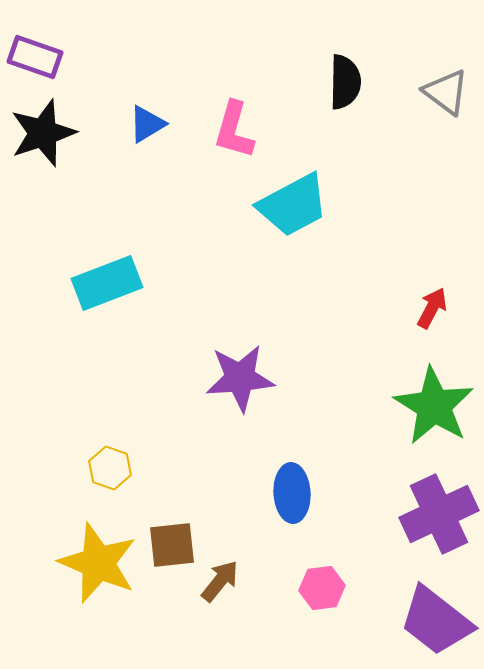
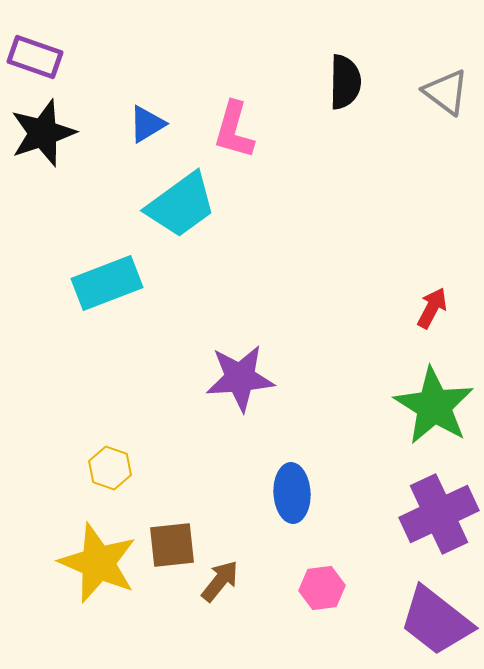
cyan trapezoid: moved 112 px left; rotated 8 degrees counterclockwise
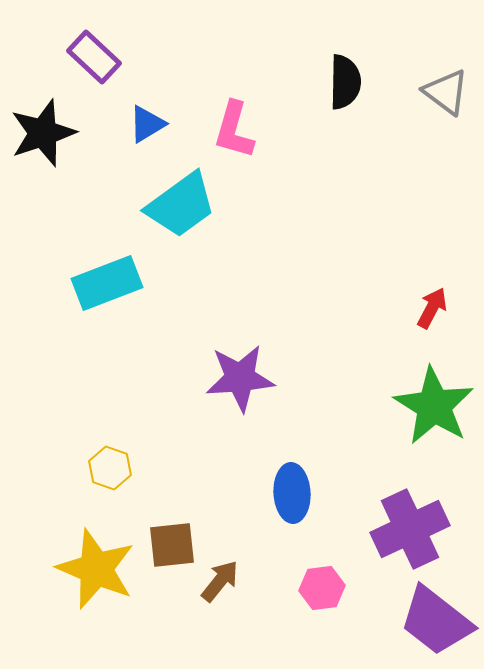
purple rectangle: moved 59 px right; rotated 24 degrees clockwise
purple cross: moved 29 px left, 15 px down
yellow star: moved 2 px left, 6 px down
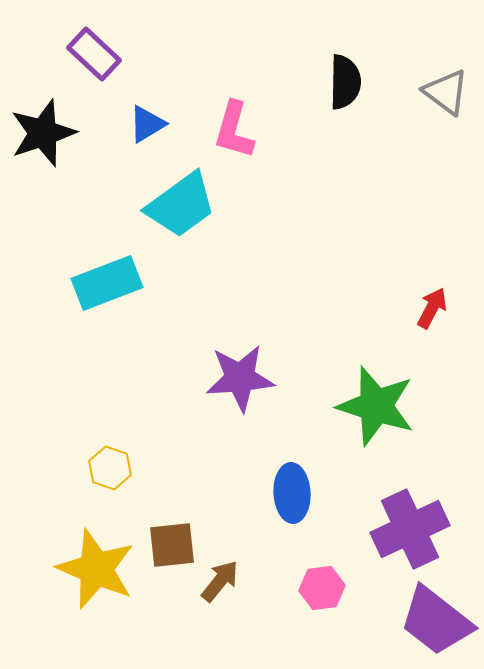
purple rectangle: moved 3 px up
green star: moved 58 px left; rotated 14 degrees counterclockwise
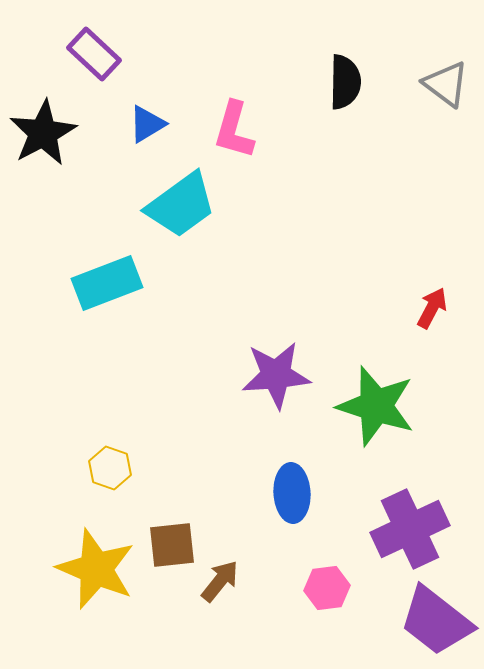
gray triangle: moved 8 px up
black star: rotated 10 degrees counterclockwise
purple star: moved 36 px right, 3 px up
pink hexagon: moved 5 px right
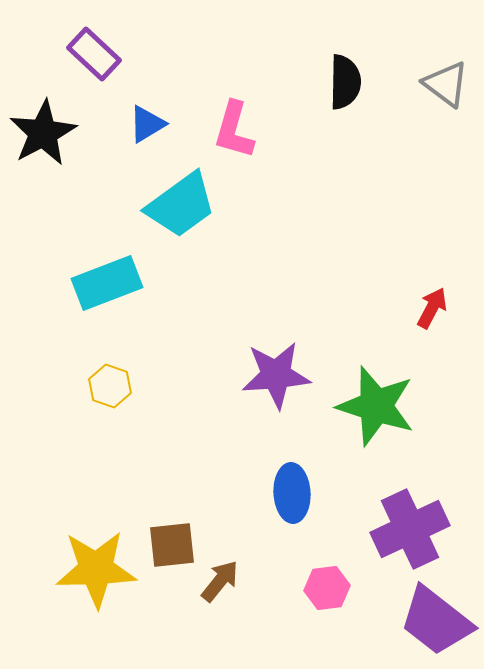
yellow hexagon: moved 82 px up
yellow star: rotated 24 degrees counterclockwise
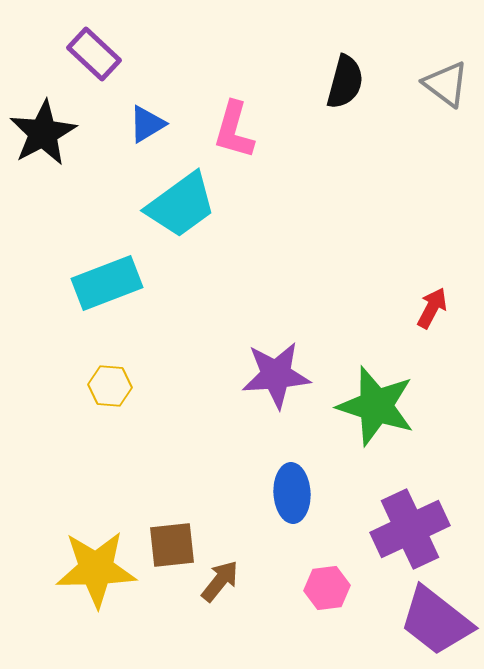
black semicircle: rotated 14 degrees clockwise
yellow hexagon: rotated 15 degrees counterclockwise
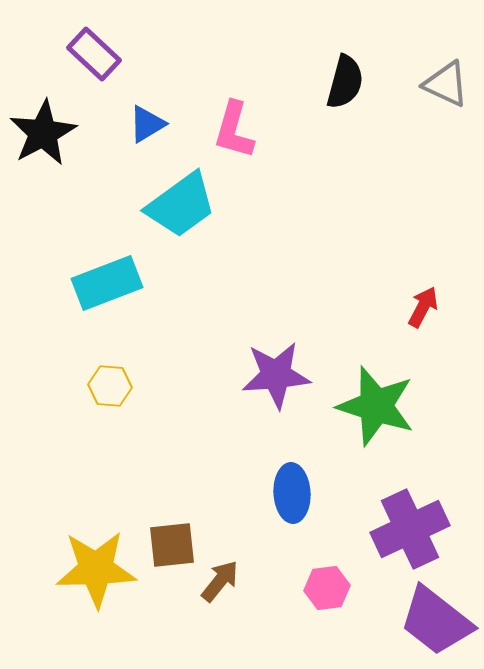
gray triangle: rotated 12 degrees counterclockwise
red arrow: moved 9 px left, 1 px up
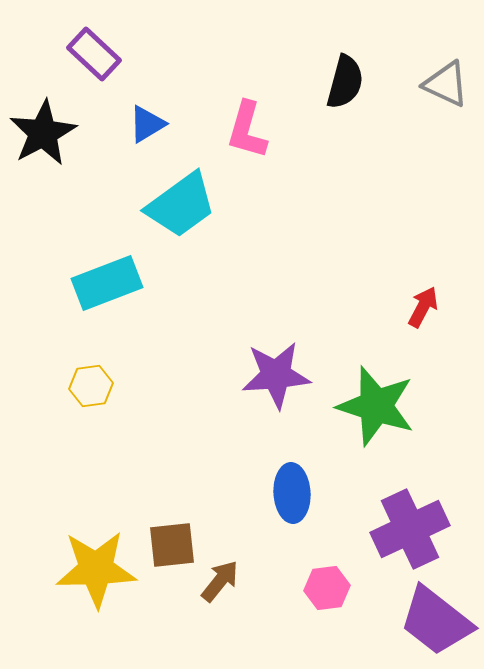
pink L-shape: moved 13 px right
yellow hexagon: moved 19 px left; rotated 12 degrees counterclockwise
